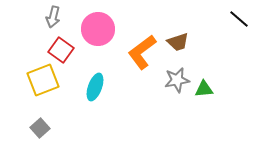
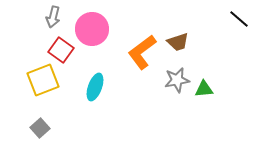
pink circle: moved 6 px left
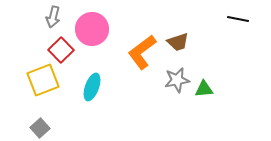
black line: moved 1 px left; rotated 30 degrees counterclockwise
red square: rotated 10 degrees clockwise
cyan ellipse: moved 3 px left
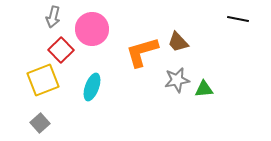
brown trapezoid: rotated 65 degrees clockwise
orange L-shape: rotated 21 degrees clockwise
gray square: moved 5 px up
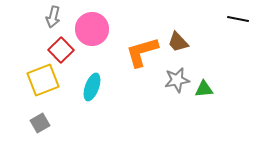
gray square: rotated 12 degrees clockwise
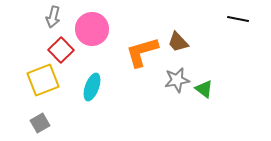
green triangle: rotated 42 degrees clockwise
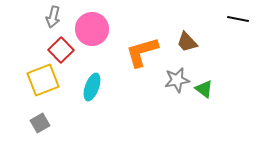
brown trapezoid: moved 9 px right
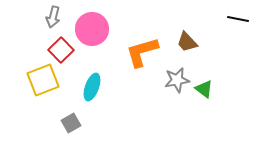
gray square: moved 31 px right
